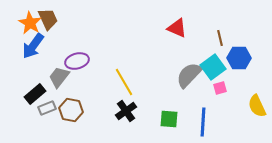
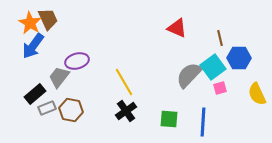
yellow semicircle: moved 12 px up
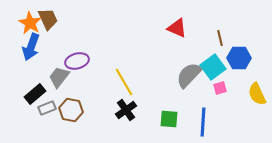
blue arrow: moved 2 px left, 1 px down; rotated 16 degrees counterclockwise
black cross: moved 1 px up
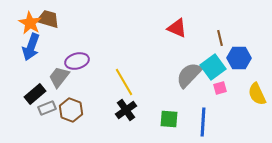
brown trapezoid: rotated 50 degrees counterclockwise
brown hexagon: rotated 10 degrees clockwise
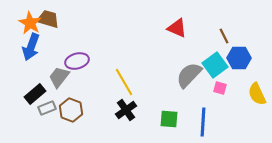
brown line: moved 4 px right, 2 px up; rotated 14 degrees counterclockwise
cyan square: moved 2 px right, 2 px up
pink square: rotated 32 degrees clockwise
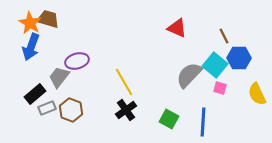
cyan square: rotated 15 degrees counterclockwise
green square: rotated 24 degrees clockwise
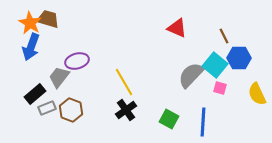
gray semicircle: moved 2 px right
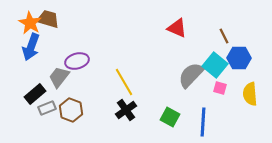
yellow semicircle: moved 7 px left; rotated 20 degrees clockwise
green square: moved 1 px right, 2 px up
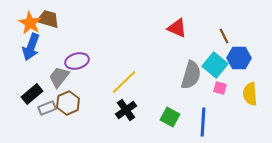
gray semicircle: rotated 152 degrees clockwise
yellow line: rotated 76 degrees clockwise
black rectangle: moved 3 px left
brown hexagon: moved 3 px left, 7 px up; rotated 15 degrees clockwise
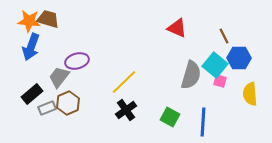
orange star: moved 1 px left, 2 px up; rotated 25 degrees counterclockwise
pink square: moved 7 px up
